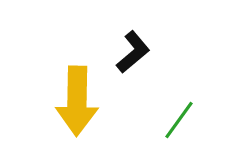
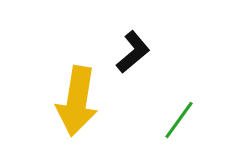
yellow arrow: rotated 8 degrees clockwise
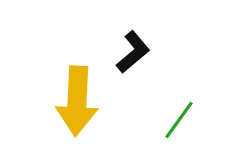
yellow arrow: rotated 6 degrees counterclockwise
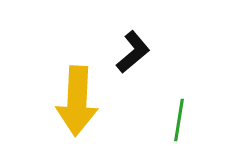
green line: rotated 27 degrees counterclockwise
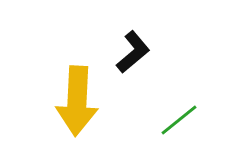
green line: rotated 42 degrees clockwise
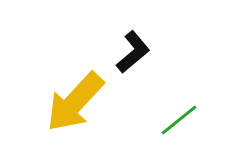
yellow arrow: moved 2 px left, 1 px down; rotated 40 degrees clockwise
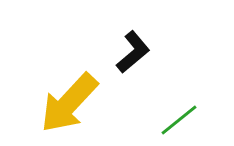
yellow arrow: moved 6 px left, 1 px down
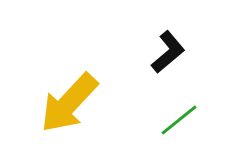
black L-shape: moved 35 px right
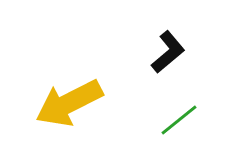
yellow arrow: rotated 20 degrees clockwise
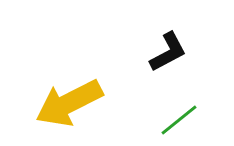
black L-shape: rotated 12 degrees clockwise
